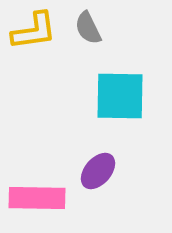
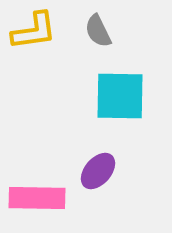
gray semicircle: moved 10 px right, 3 px down
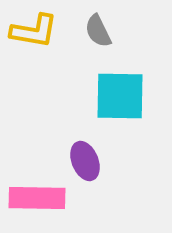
yellow L-shape: rotated 18 degrees clockwise
purple ellipse: moved 13 px left, 10 px up; rotated 63 degrees counterclockwise
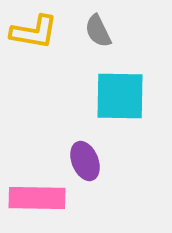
yellow L-shape: moved 1 px down
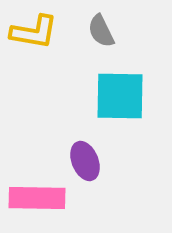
gray semicircle: moved 3 px right
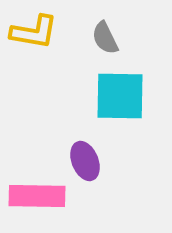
gray semicircle: moved 4 px right, 7 px down
pink rectangle: moved 2 px up
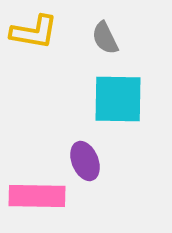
cyan square: moved 2 px left, 3 px down
